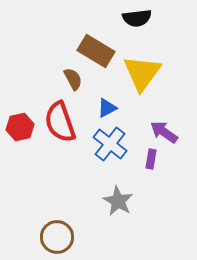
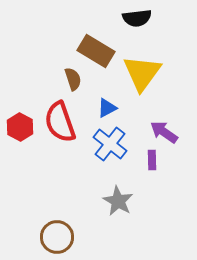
brown semicircle: rotated 10 degrees clockwise
red hexagon: rotated 20 degrees counterclockwise
purple rectangle: moved 1 px right, 1 px down; rotated 12 degrees counterclockwise
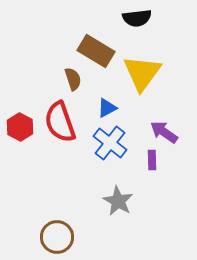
blue cross: moved 1 px up
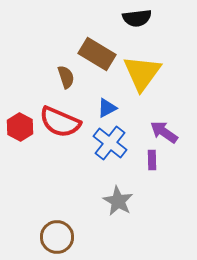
brown rectangle: moved 1 px right, 3 px down
brown semicircle: moved 7 px left, 2 px up
red semicircle: rotated 48 degrees counterclockwise
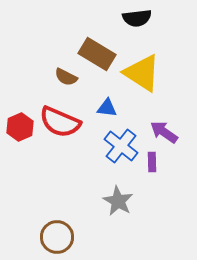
yellow triangle: rotated 33 degrees counterclockwise
brown semicircle: rotated 135 degrees clockwise
blue triangle: rotated 35 degrees clockwise
red hexagon: rotated 8 degrees clockwise
blue cross: moved 11 px right, 3 px down
purple rectangle: moved 2 px down
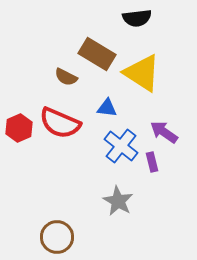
red semicircle: moved 1 px down
red hexagon: moved 1 px left, 1 px down
purple rectangle: rotated 12 degrees counterclockwise
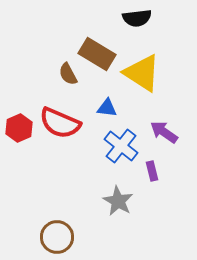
brown semicircle: moved 2 px right, 3 px up; rotated 35 degrees clockwise
purple rectangle: moved 9 px down
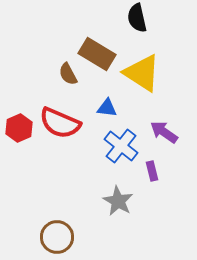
black semicircle: rotated 84 degrees clockwise
